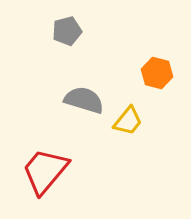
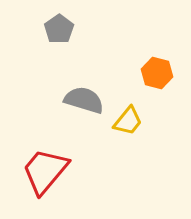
gray pentagon: moved 8 px left, 2 px up; rotated 20 degrees counterclockwise
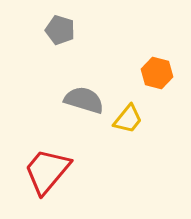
gray pentagon: moved 1 px right, 1 px down; rotated 20 degrees counterclockwise
yellow trapezoid: moved 2 px up
red trapezoid: moved 2 px right
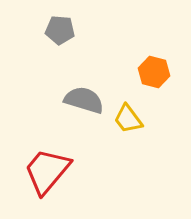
gray pentagon: rotated 12 degrees counterclockwise
orange hexagon: moved 3 px left, 1 px up
yellow trapezoid: rotated 104 degrees clockwise
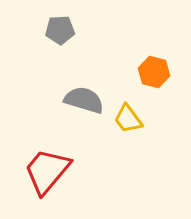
gray pentagon: rotated 8 degrees counterclockwise
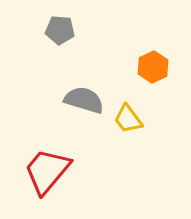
gray pentagon: rotated 8 degrees clockwise
orange hexagon: moved 1 px left, 5 px up; rotated 20 degrees clockwise
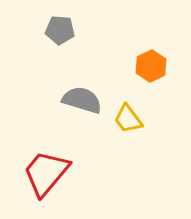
orange hexagon: moved 2 px left, 1 px up
gray semicircle: moved 2 px left
red trapezoid: moved 1 px left, 2 px down
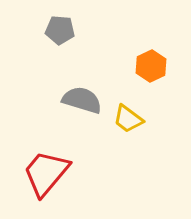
yellow trapezoid: rotated 16 degrees counterclockwise
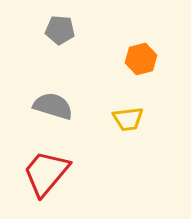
orange hexagon: moved 10 px left, 7 px up; rotated 12 degrees clockwise
gray semicircle: moved 29 px left, 6 px down
yellow trapezoid: rotated 44 degrees counterclockwise
